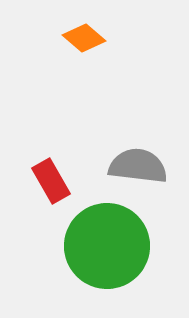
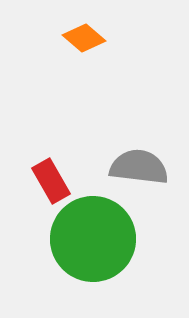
gray semicircle: moved 1 px right, 1 px down
green circle: moved 14 px left, 7 px up
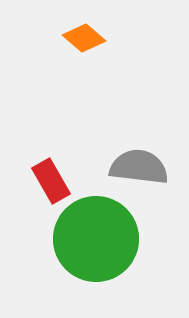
green circle: moved 3 px right
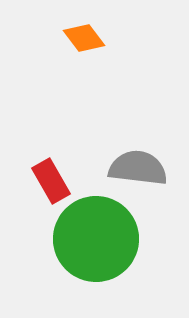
orange diamond: rotated 12 degrees clockwise
gray semicircle: moved 1 px left, 1 px down
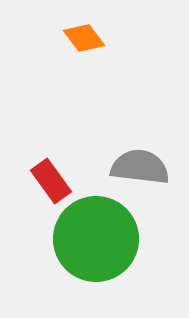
gray semicircle: moved 2 px right, 1 px up
red rectangle: rotated 6 degrees counterclockwise
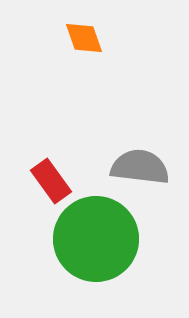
orange diamond: rotated 18 degrees clockwise
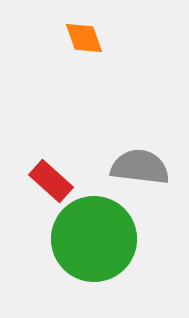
red rectangle: rotated 12 degrees counterclockwise
green circle: moved 2 px left
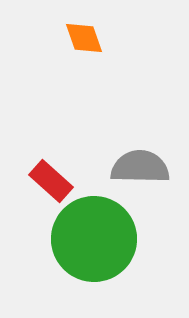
gray semicircle: rotated 6 degrees counterclockwise
